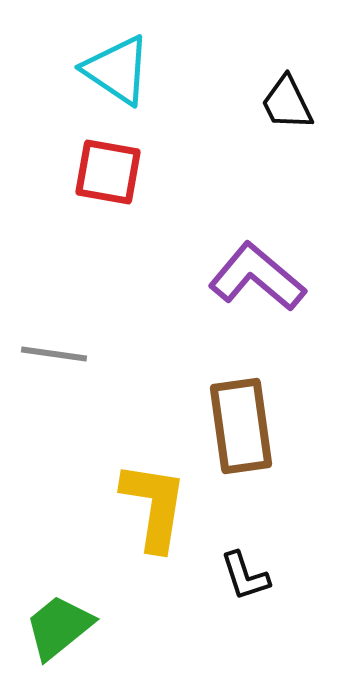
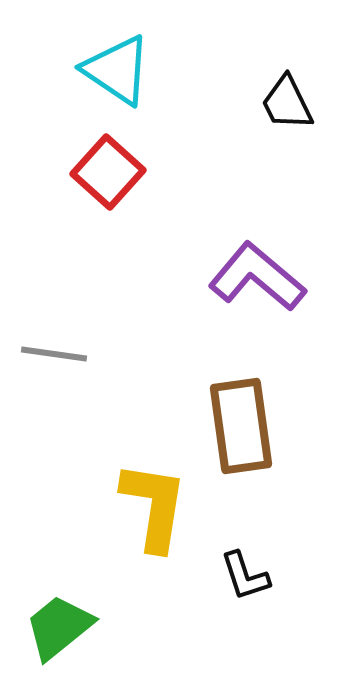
red square: rotated 32 degrees clockwise
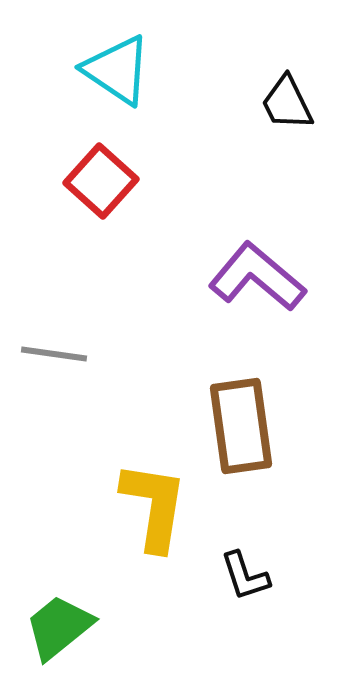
red square: moved 7 px left, 9 px down
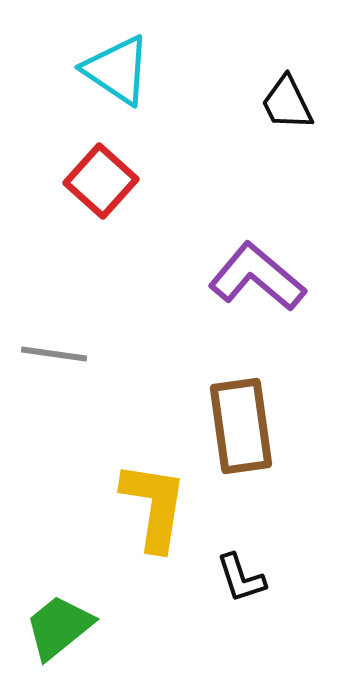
black L-shape: moved 4 px left, 2 px down
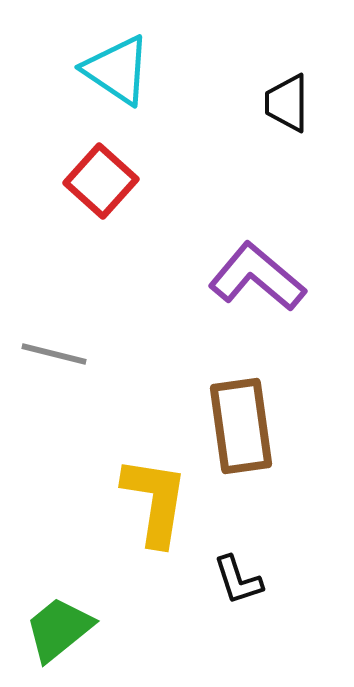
black trapezoid: rotated 26 degrees clockwise
gray line: rotated 6 degrees clockwise
yellow L-shape: moved 1 px right, 5 px up
black L-shape: moved 3 px left, 2 px down
green trapezoid: moved 2 px down
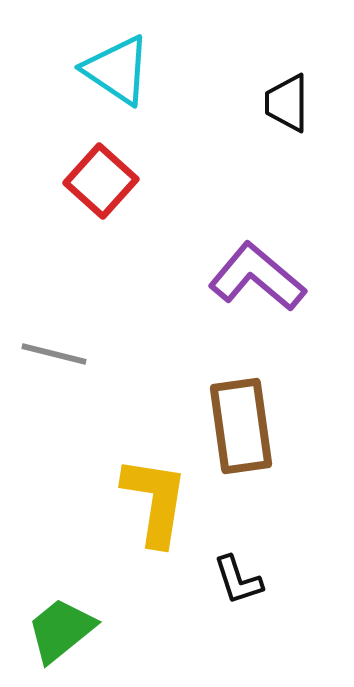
green trapezoid: moved 2 px right, 1 px down
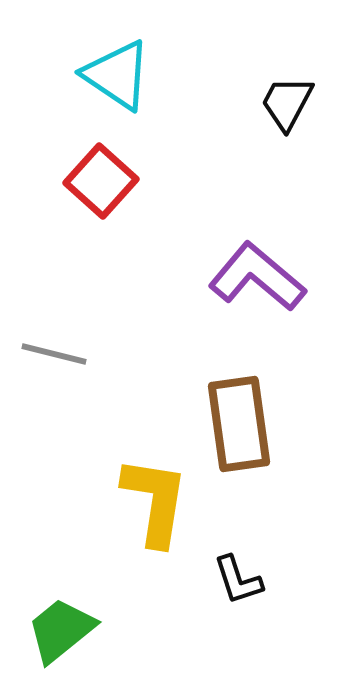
cyan triangle: moved 5 px down
black trapezoid: rotated 28 degrees clockwise
brown rectangle: moved 2 px left, 2 px up
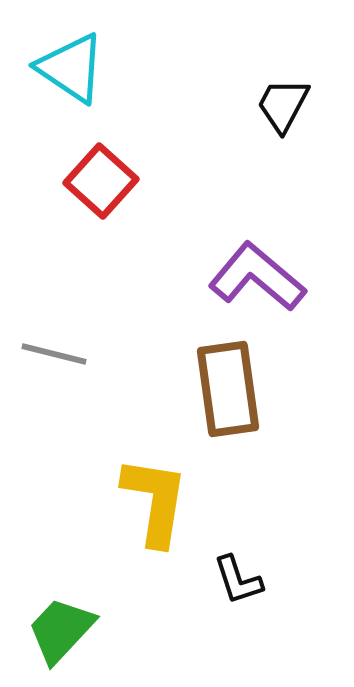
cyan triangle: moved 46 px left, 7 px up
black trapezoid: moved 4 px left, 2 px down
brown rectangle: moved 11 px left, 35 px up
green trapezoid: rotated 8 degrees counterclockwise
